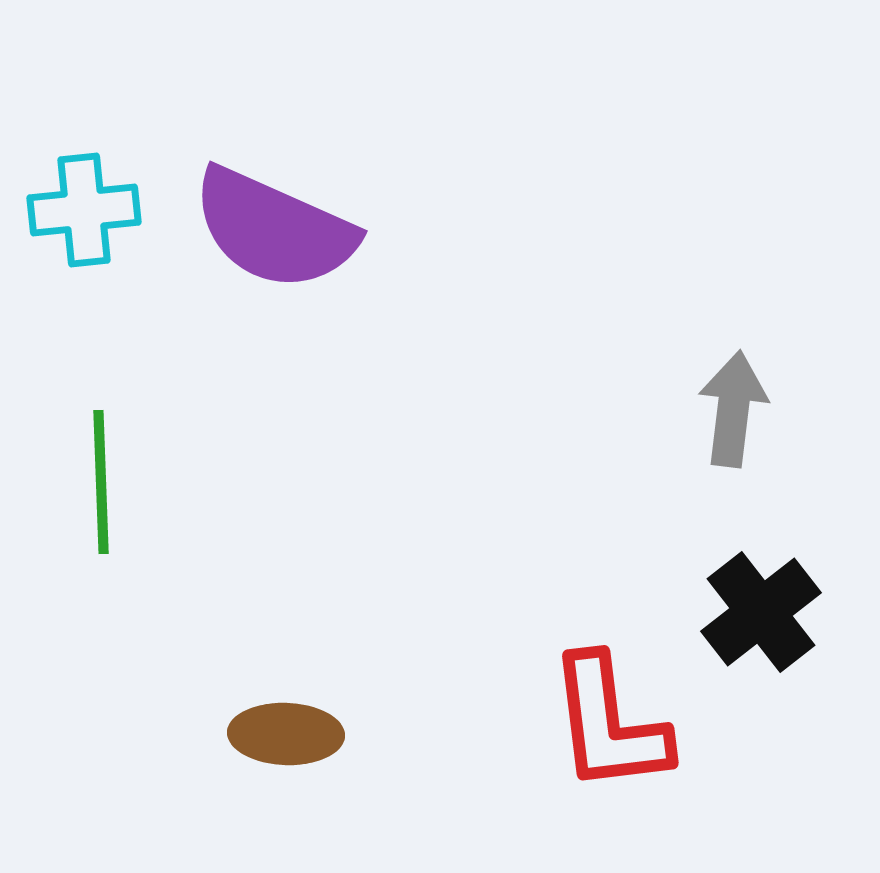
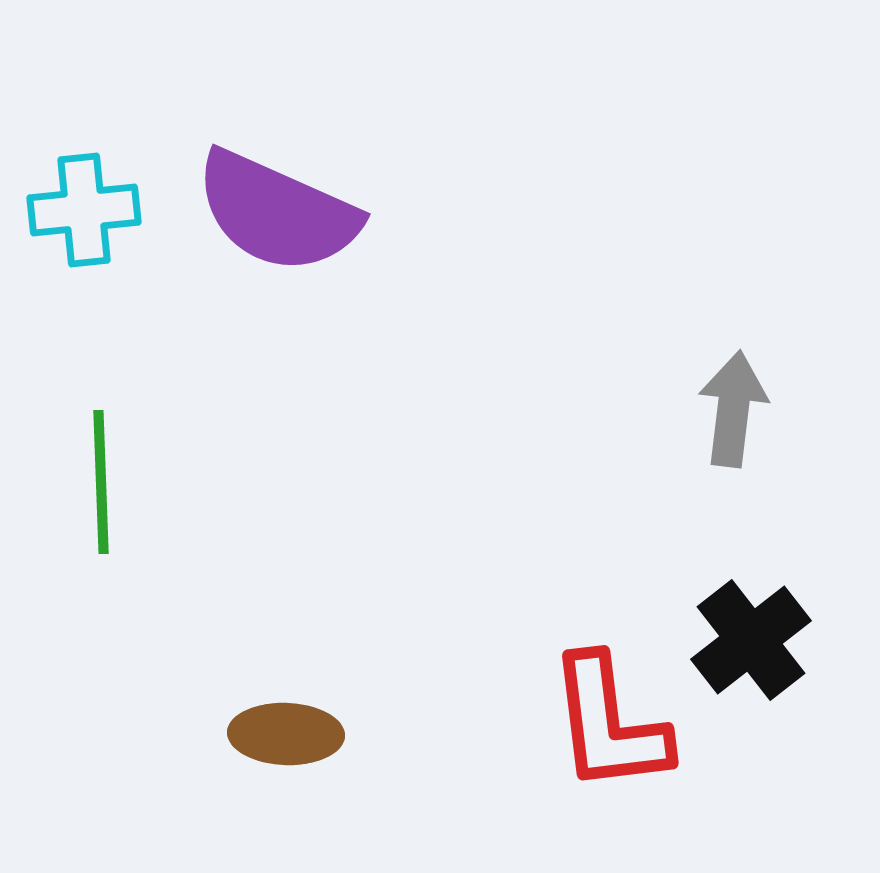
purple semicircle: moved 3 px right, 17 px up
black cross: moved 10 px left, 28 px down
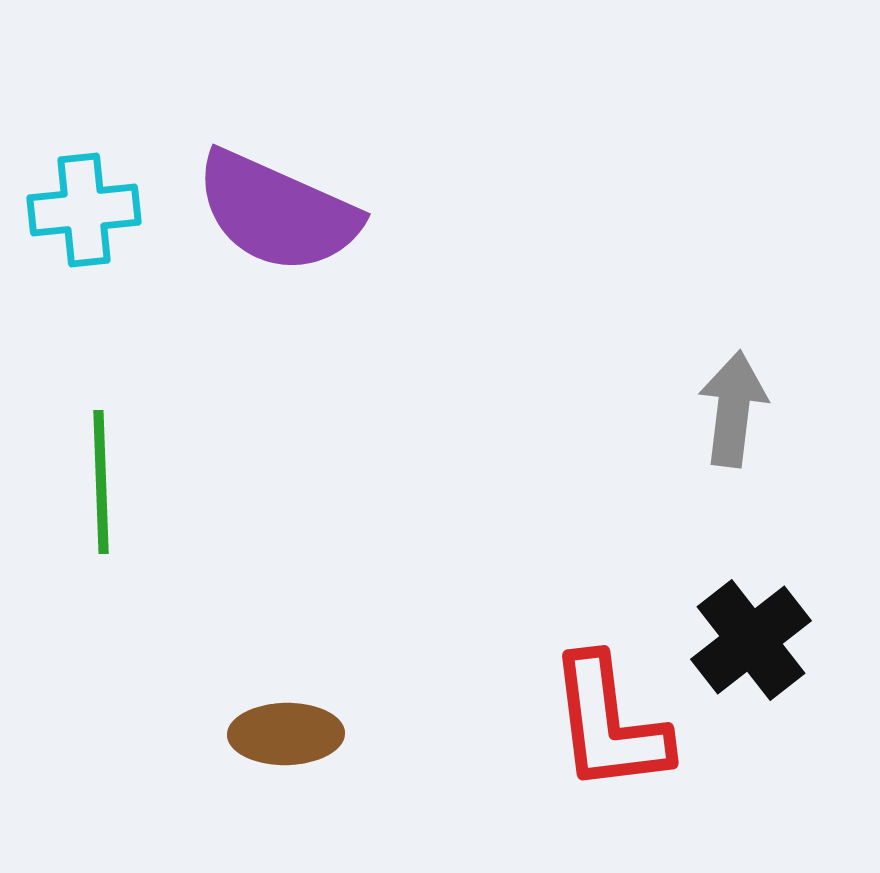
brown ellipse: rotated 3 degrees counterclockwise
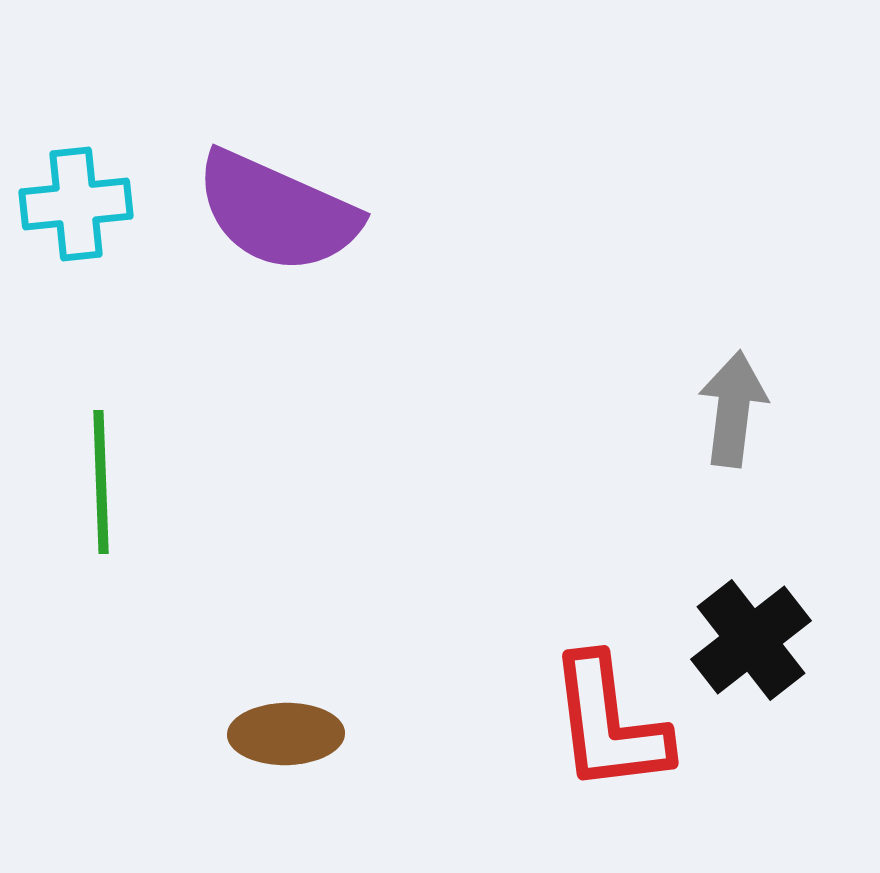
cyan cross: moved 8 px left, 6 px up
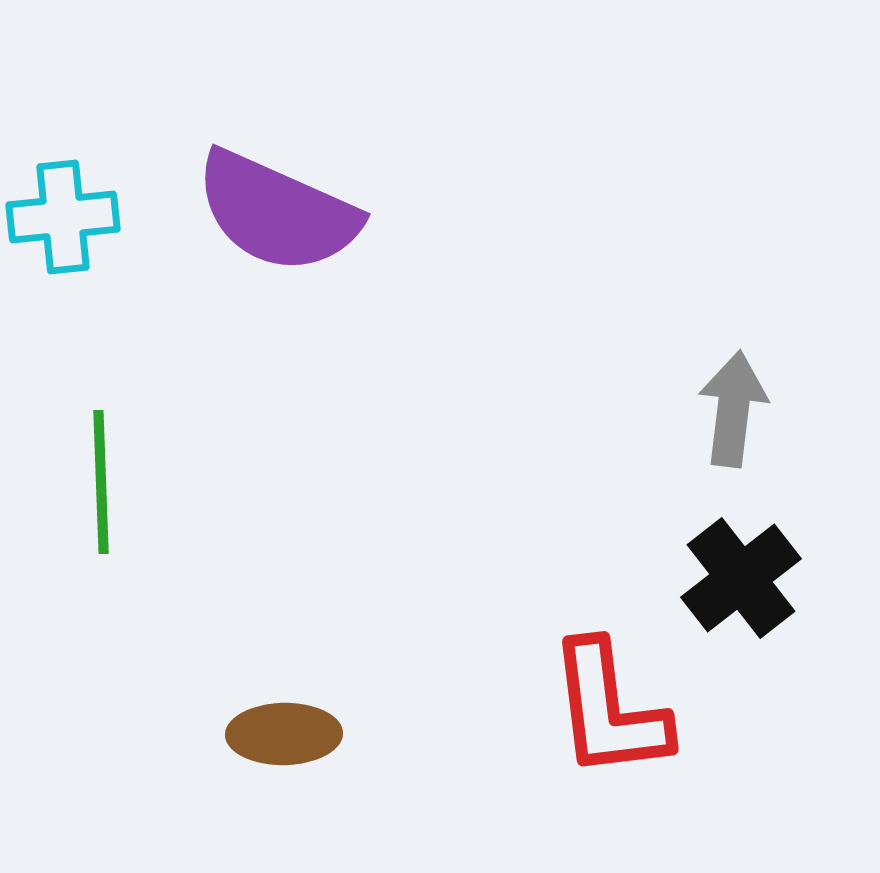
cyan cross: moved 13 px left, 13 px down
black cross: moved 10 px left, 62 px up
red L-shape: moved 14 px up
brown ellipse: moved 2 px left
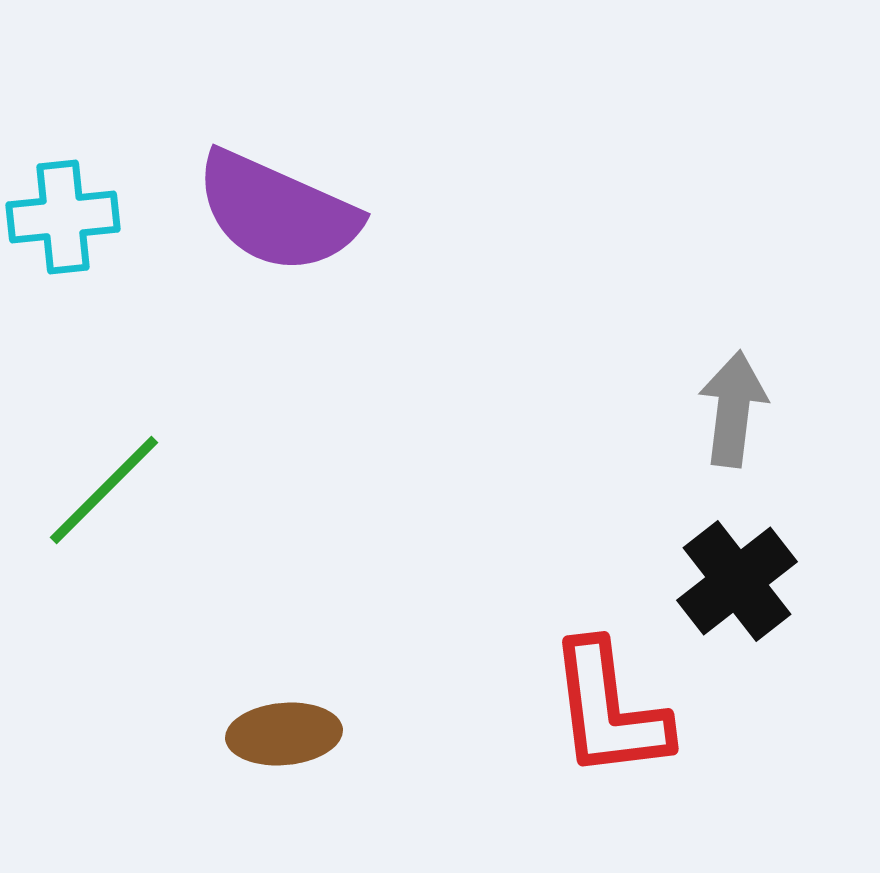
green line: moved 3 px right, 8 px down; rotated 47 degrees clockwise
black cross: moved 4 px left, 3 px down
brown ellipse: rotated 4 degrees counterclockwise
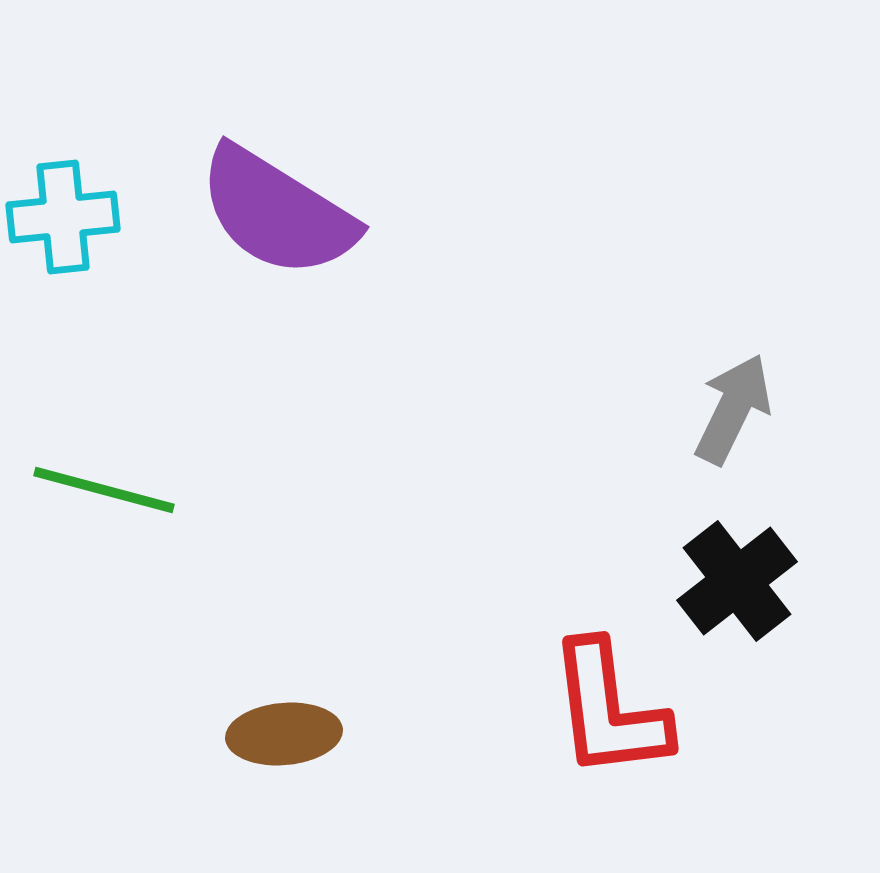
purple semicircle: rotated 8 degrees clockwise
gray arrow: rotated 19 degrees clockwise
green line: rotated 60 degrees clockwise
